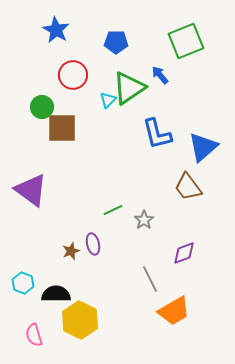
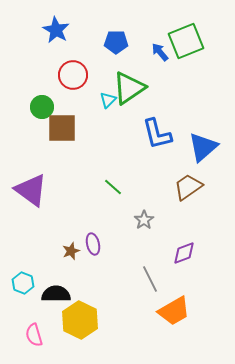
blue arrow: moved 23 px up
brown trapezoid: rotated 92 degrees clockwise
green line: moved 23 px up; rotated 66 degrees clockwise
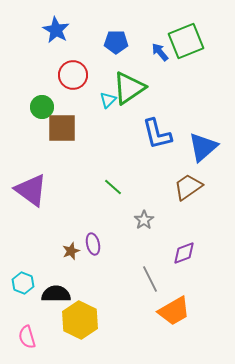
pink semicircle: moved 7 px left, 2 px down
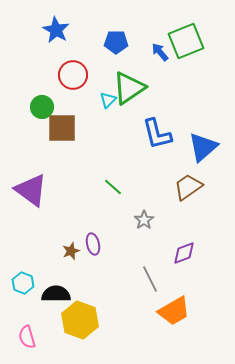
yellow hexagon: rotated 6 degrees counterclockwise
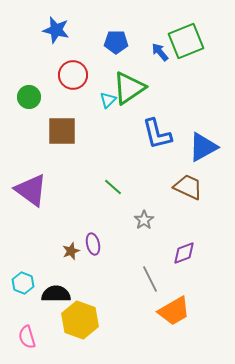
blue star: rotated 16 degrees counterclockwise
green circle: moved 13 px left, 10 px up
brown square: moved 3 px down
blue triangle: rotated 12 degrees clockwise
brown trapezoid: rotated 60 degrees clockwise
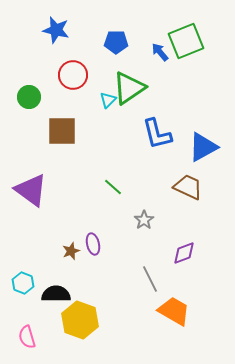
orange trapezoid: rotated 120 degrees counterclockwise
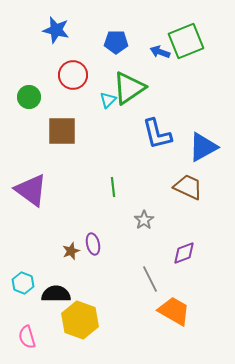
blue arrow: rotated 30 degrees counterclockwise
green line: rotated 42 degrees clockwise
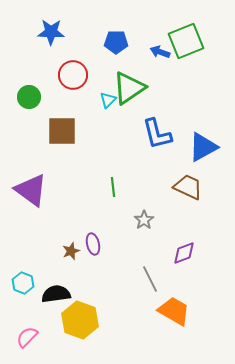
blue star: moved 5 px left, 2 px down; rotated 12 degrees counterclockwise
black semicircle: rotated 8 degrees counterclockwise
pink semicircle: rotated 60 degrees clockwise
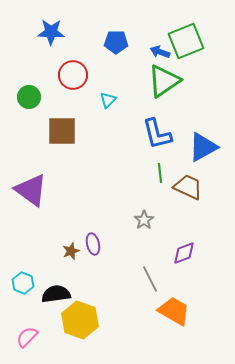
green triangle: moved 35 px right, 7 px up
green line: moved 47 px right, 14 px up
